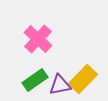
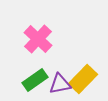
purple triangle: moved 1 px up
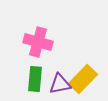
pink cross: moved 3 px down; rotated 28 degrees counterclockwise
green rectangle: moved 1 px up; rotated 50 degrees counterclockwise
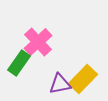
pink cross: rotated 32 degrees clockwise
green rectangle: moved 16 px left, 16 px up; rotated 30 degrees clockwise
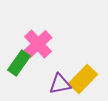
pink cross: moved 2 px down
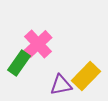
yellow rectangle: moved 3 px right, 3 px up
purple triangle: moved 1 px right, 1 px down
